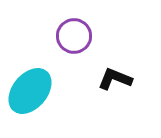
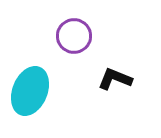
cyan ellipse: rotated 18 degrees counterclockwise
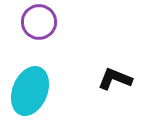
purple circle: moved 35 px left, 14 px up
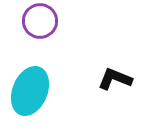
purple circle: moved 1 px right, 1 px up
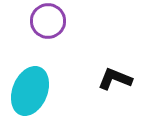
purple circle: moved 8 px right
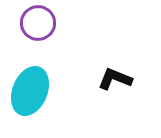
purple circle: moved 10 px left, 2 px down
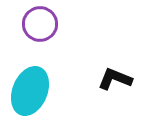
purple circle: moved 2 px right, 1 px down
